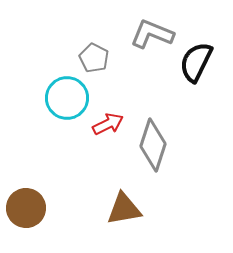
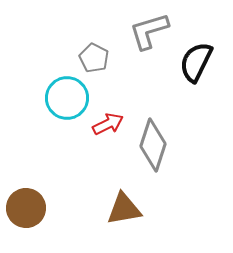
gray L-shape: moved 3 px left, 3 px up; rotated 39 degrees counterclockwise
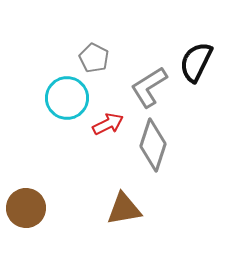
gray L-shape: moved 56 px down; rotated 15 degrees counterclockwise
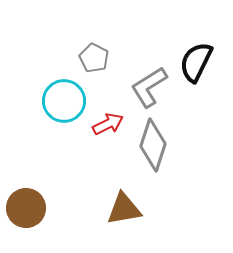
cyan circle: moved 3 px left, 3 px down
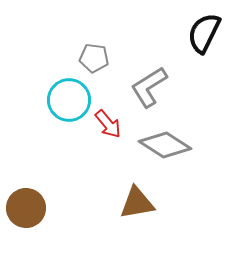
gray pentagon: rotated 20 degrees counterclockwise
black semicircle: moved 8 px right, 29 px up
cyan circle: moved 5 px right, 1 px up
red arrow: rotated 76 degrees clockwise
gray diamond: moved 12 px right; rotated 75 degrees counterclockwise
brown triangle: moved 13 px right, 6 px up
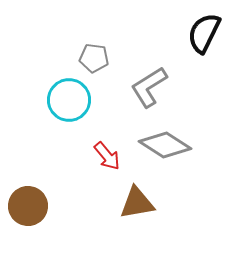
red arrow: moved 1 px left, 32 px down
brown circle: moved 2 px right, 2 px up
